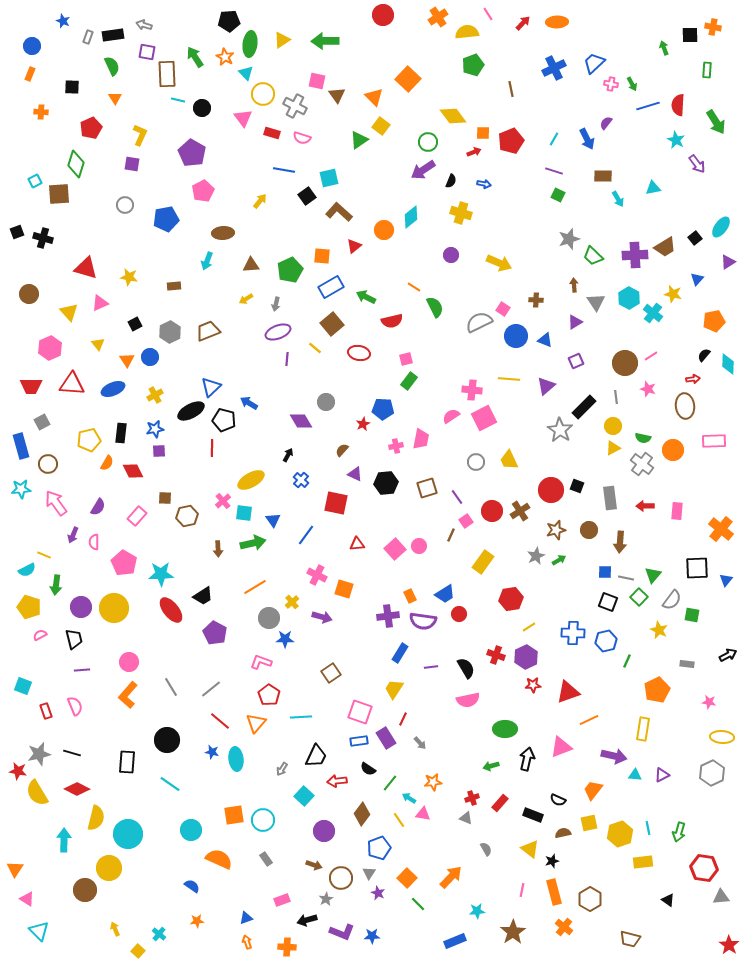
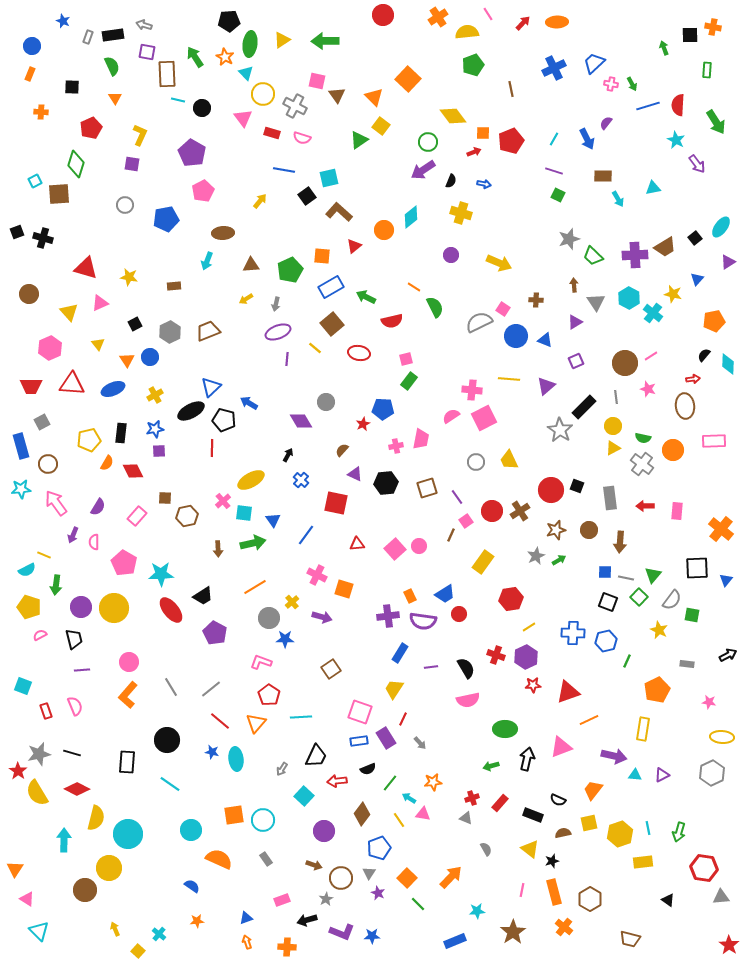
brown square at (331, 673): moved 4 px up
black semicircle at (368, 769): rotated 56 degrees counterclockwise
red star at (18, 771): rotated 24 degrees clockwise
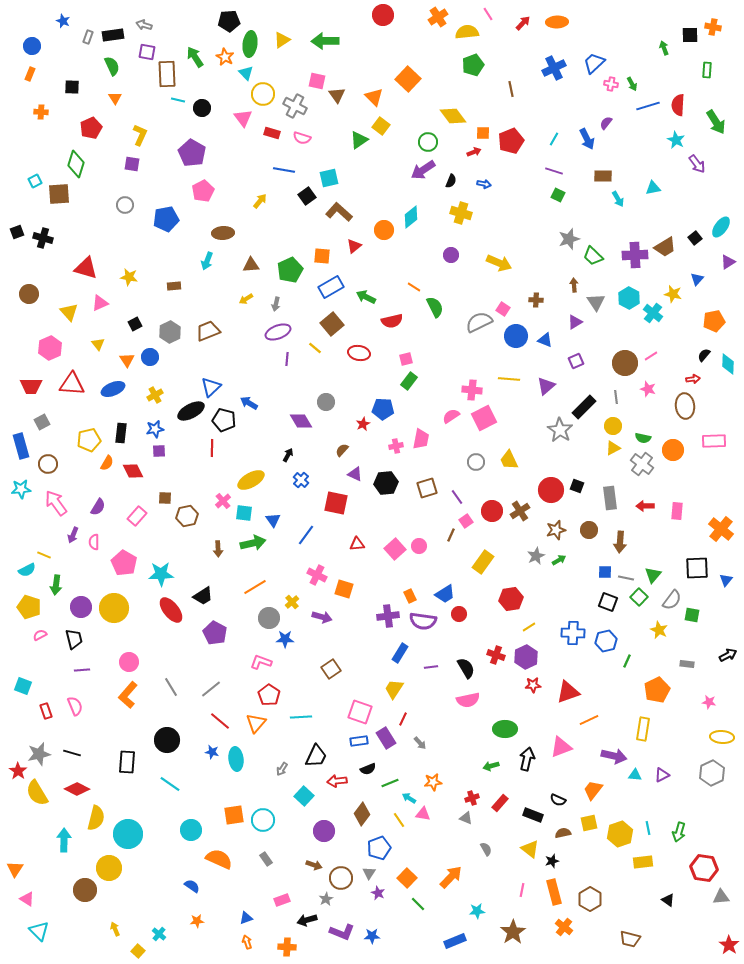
green line at (390, 783): rotated 30 degrees clockwise
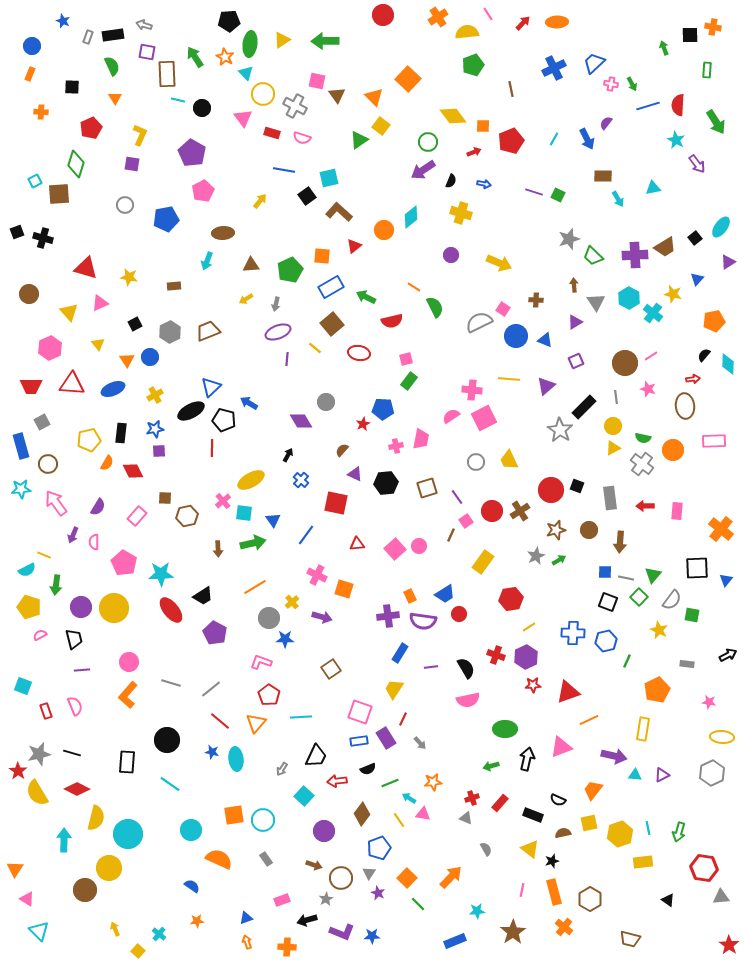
orange square at (483, 133): moved 7 px up
purple line at (554, 171): moved 20 px left, 21 px down
gray line at (171, 687): moved 4 px up; rotated 42 degrees counterclockwise
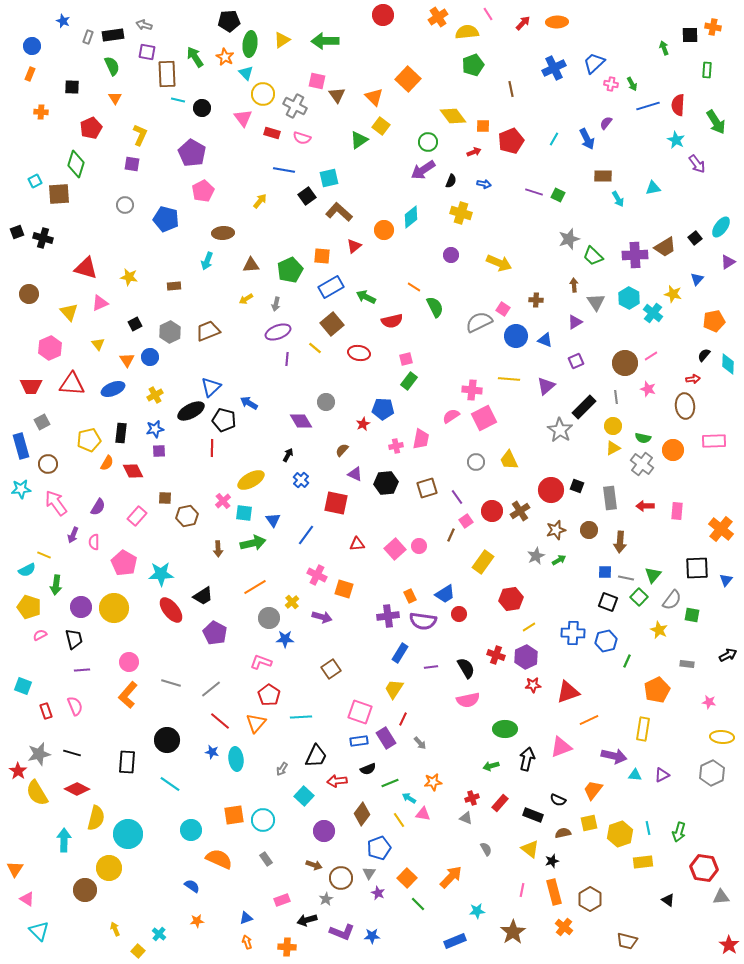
blue pentagon at (166, 219): rotated 25 degrees clockwise
brown trapezoid at (630, 939): moved 3 px left, 2 px down
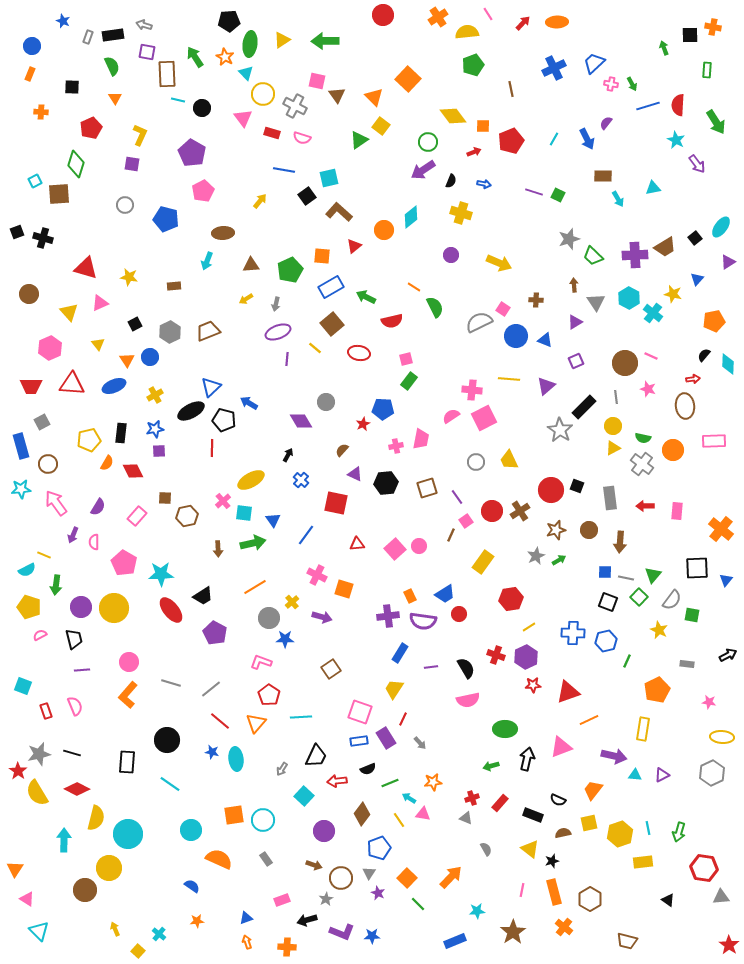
pink line at (651, 356): rotated 56 degrees clockwise
blue ellipse at (113, 389): moved 1 px right, 3 px up
